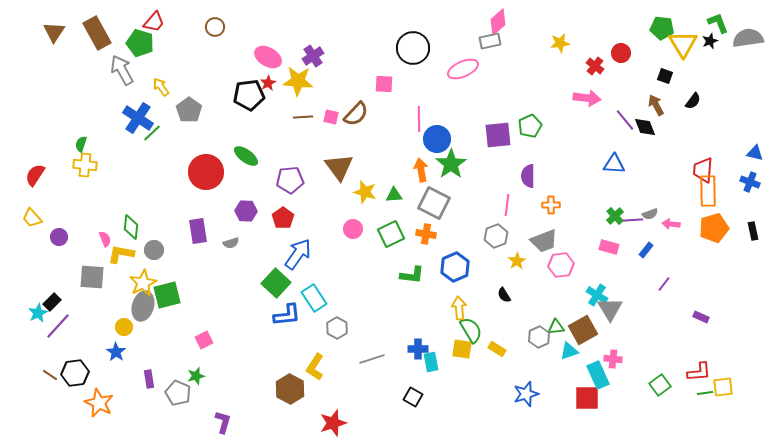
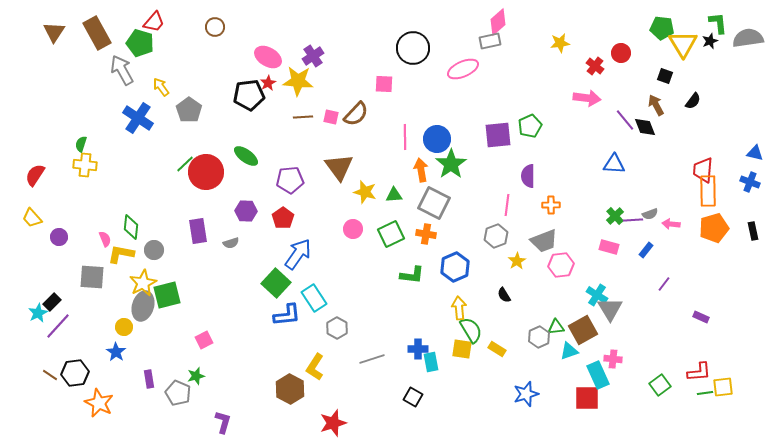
green L-shape at (718, 23): rotated 15 degrees clockwise
pink line at (419, 119): moved 14 px left, 18 px down
green line at (152, 133): moved 33 px right, 31 px down
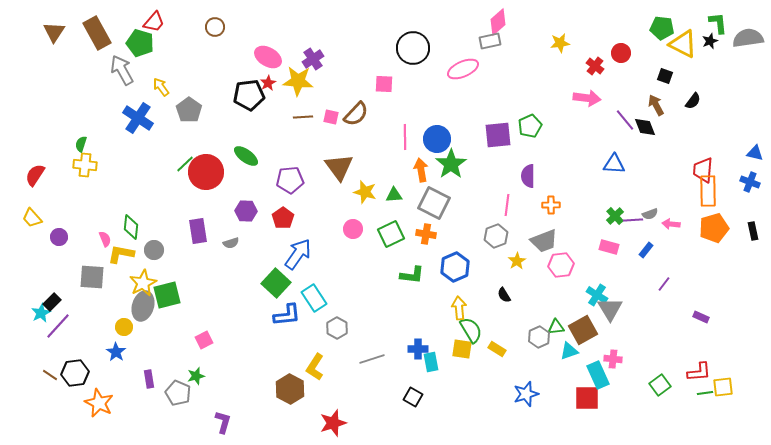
yellow triangle at (683, 44): rotated 32 degrees counterclockwise
purple cross at (313, 56): moved 3 px down
cyan star at (38, 313): moved 3 px right
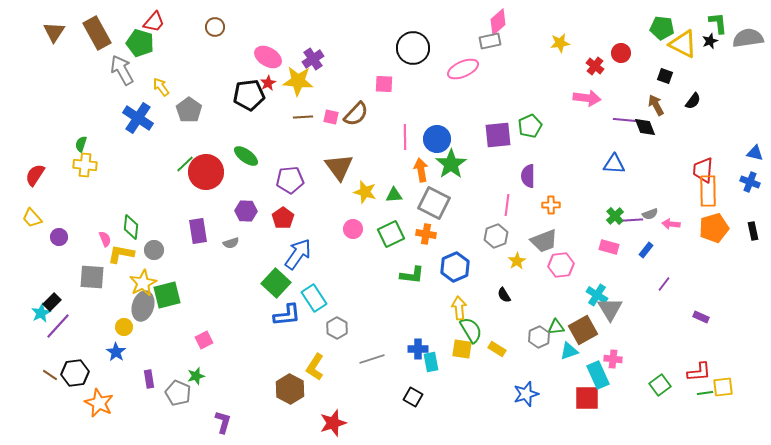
purple line at (625, 120): rotated 45 degrees counterclockwise
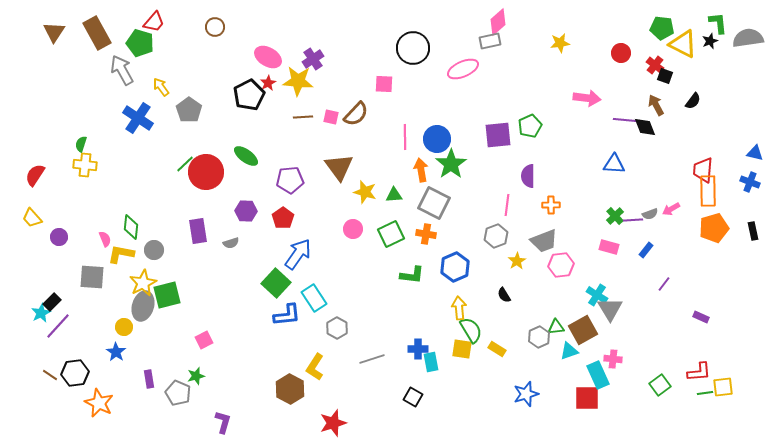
red cross at (595, 66): moved 60 px right, 1 px up
black pentagon at (249, 95): rotated 20 degrees counterclockwise
pink arrow at (671, 224): moved 15 px up; rotated 36 degrees counterclockwise
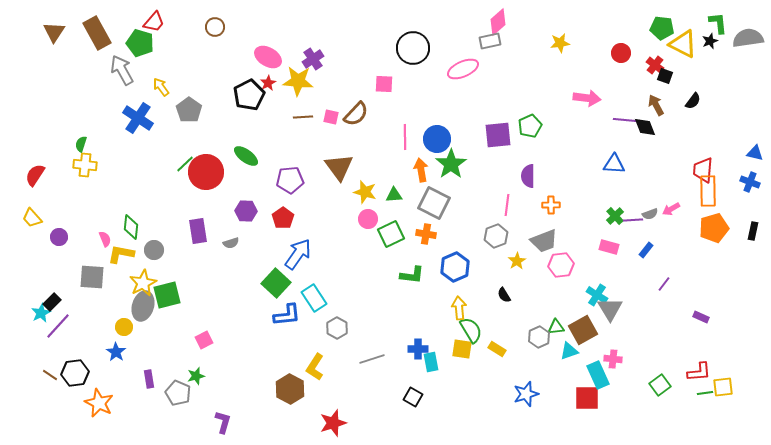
pink circle at (353, 229): moved 15 px right, 10 px up
black rectangle at (753, 231): rotated 24 degrees clockwise
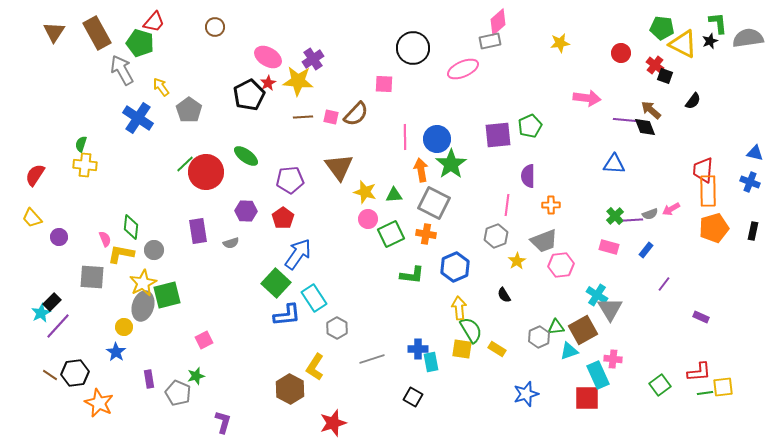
brown arrow at (656, 105): moved 5 px left, 5 px down; rotated 20 degrees counterclockwise
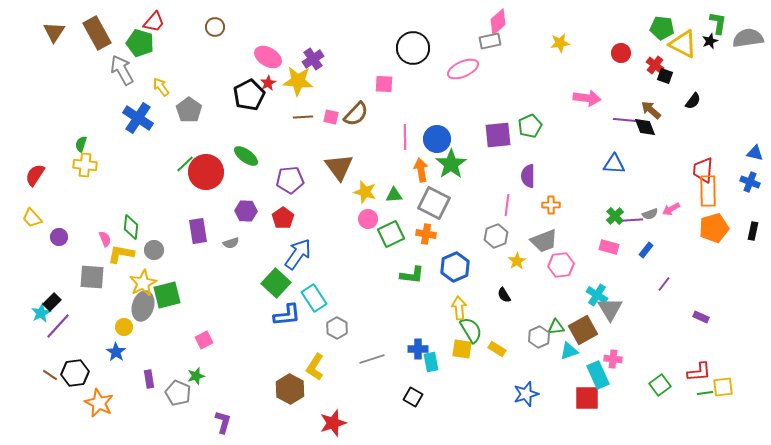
green L-shape at (718, 23): rotated 15 degrees clockwise
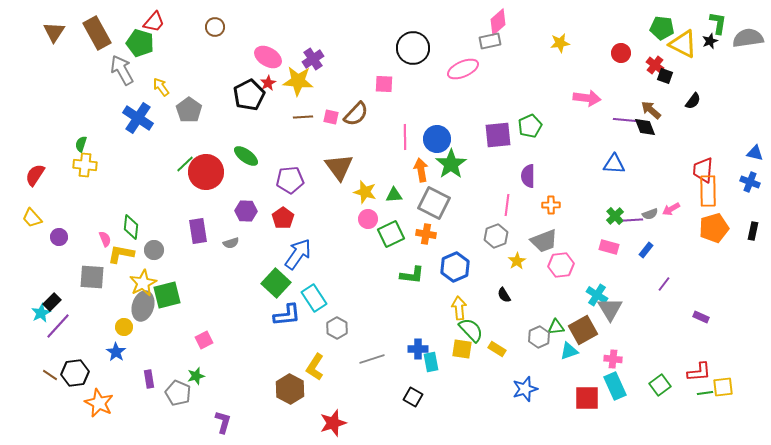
green semicircle at (471, 330): rotated 12 degrees counterclockwise
cyan rectangle at (598, 375): moved 17 px right, 11 px down
blue star at (526, 394): moved 1 px left, 5 px up
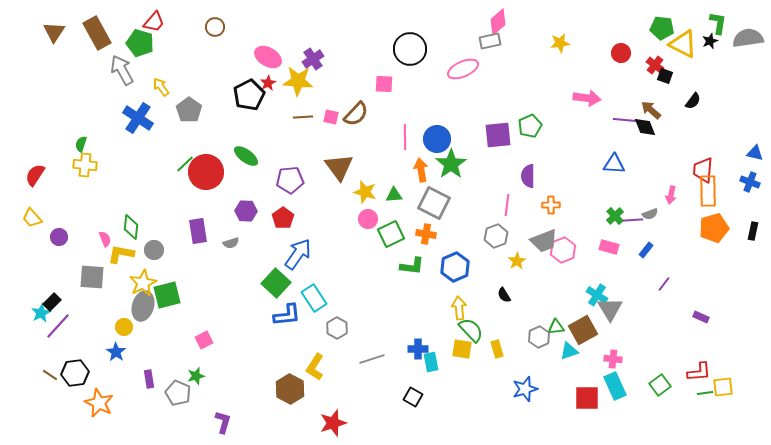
black circle at (413, 48): moved 3 px left, 1 px down
pink arrow at (671, 209): moved 14 px up; rotated 48 degrees counterclockwise
pink hexagon at (561, 265): moved 2 px right, 15 px up; rotated 15 degrees counterclockwise
green L-shape at (412, 275): moved 9 px up
yellow rectangle at (497, 349): rotated 42 degrees clockwise
